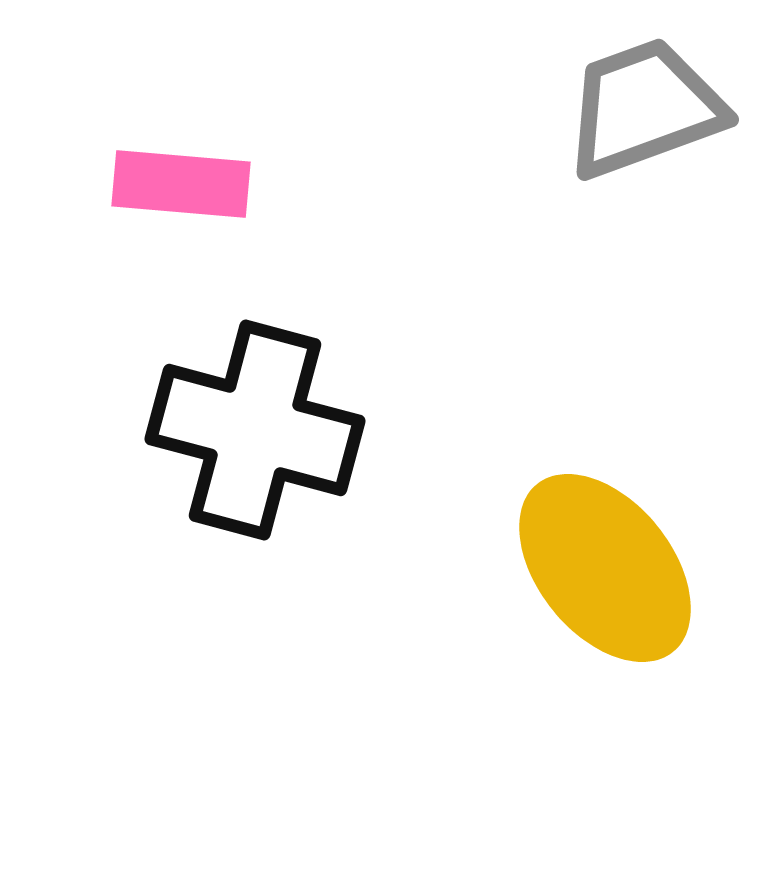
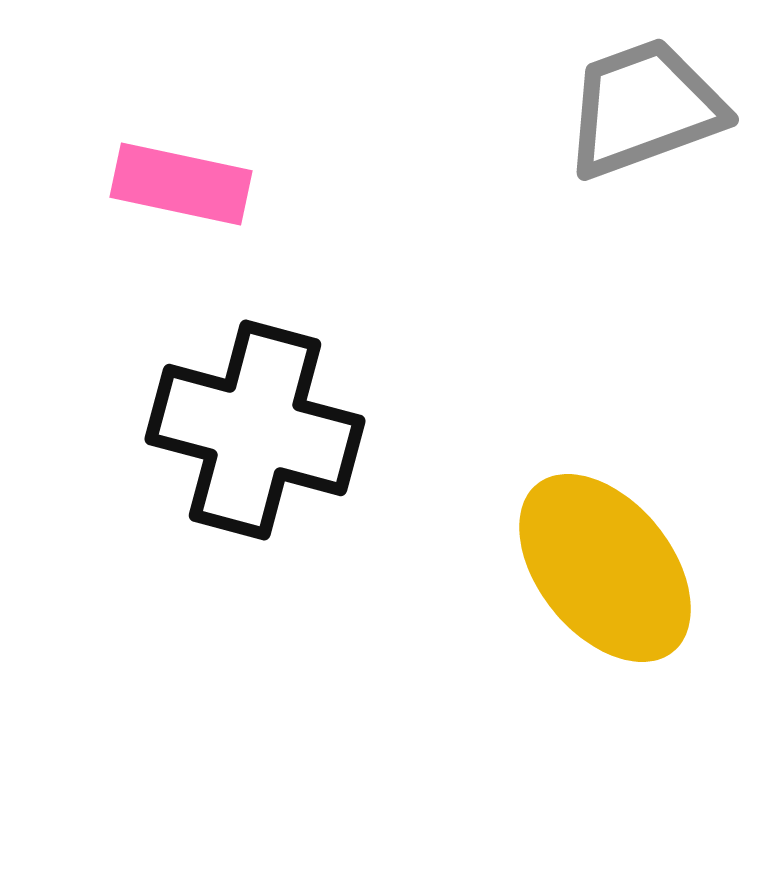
pink rectangle: rotated 7 degrees clockwise
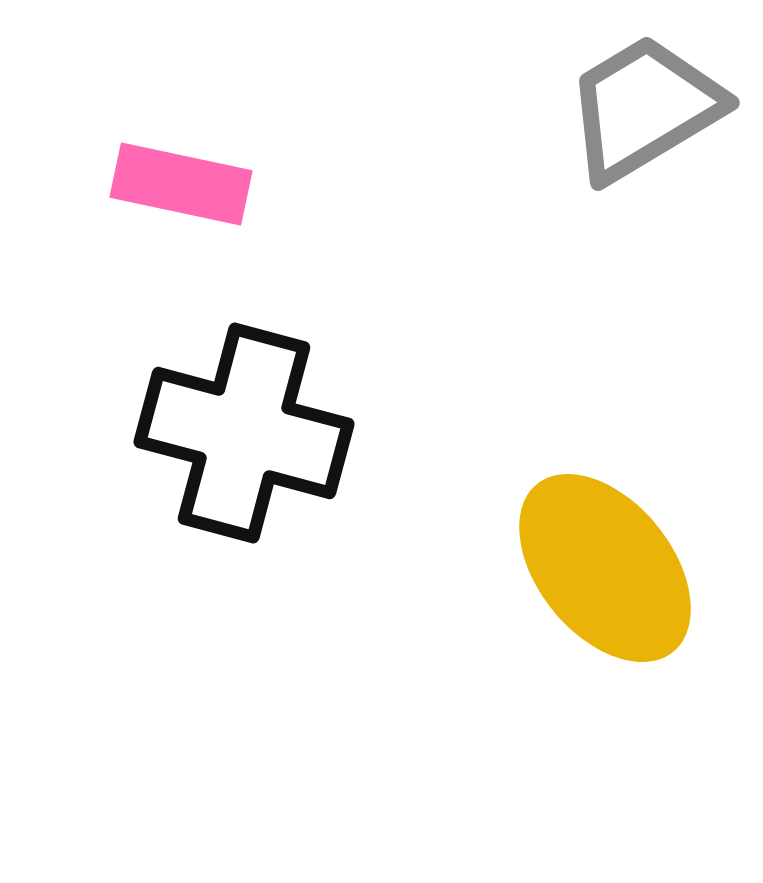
gray trapezoid: rotated 11 degrees counterclockwise
black cross: moved 11 px left, 3 px down
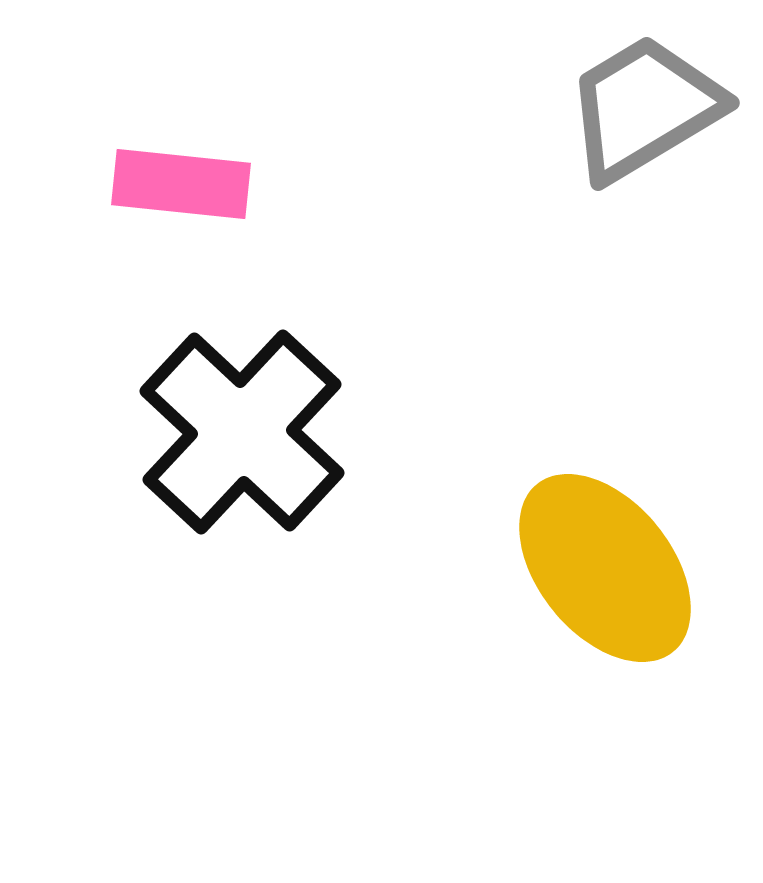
pink rectangle: rotated 6 degrees counterclockwise
black cross: moved 2 px left, 1 px up; rotated 28 degrees clockwise
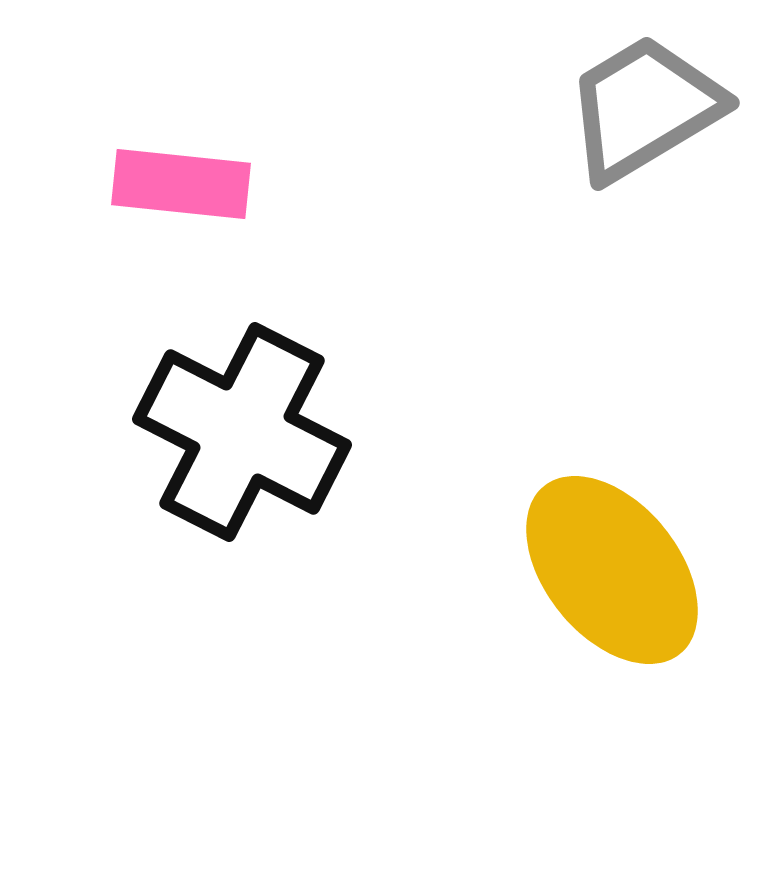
black cross: rotated 16 degrees counterclockwise
yellow ellipse: moved 7 px right, 2 px down
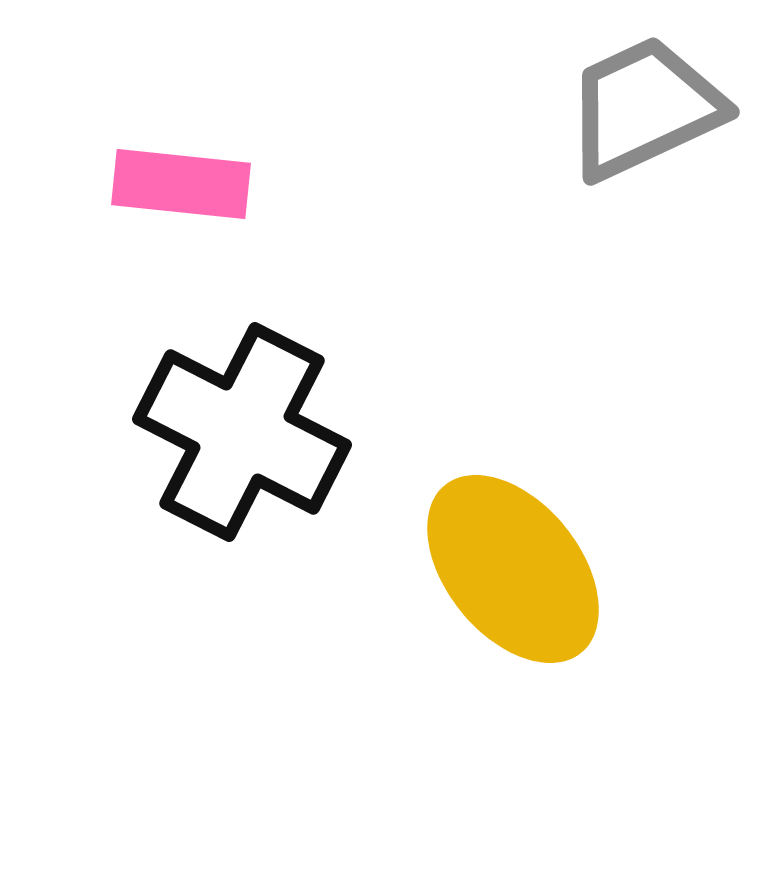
gray trapezoid: rotated 6 degrees clockwise
yellow ellipse: moved 99 px left, 1 px up
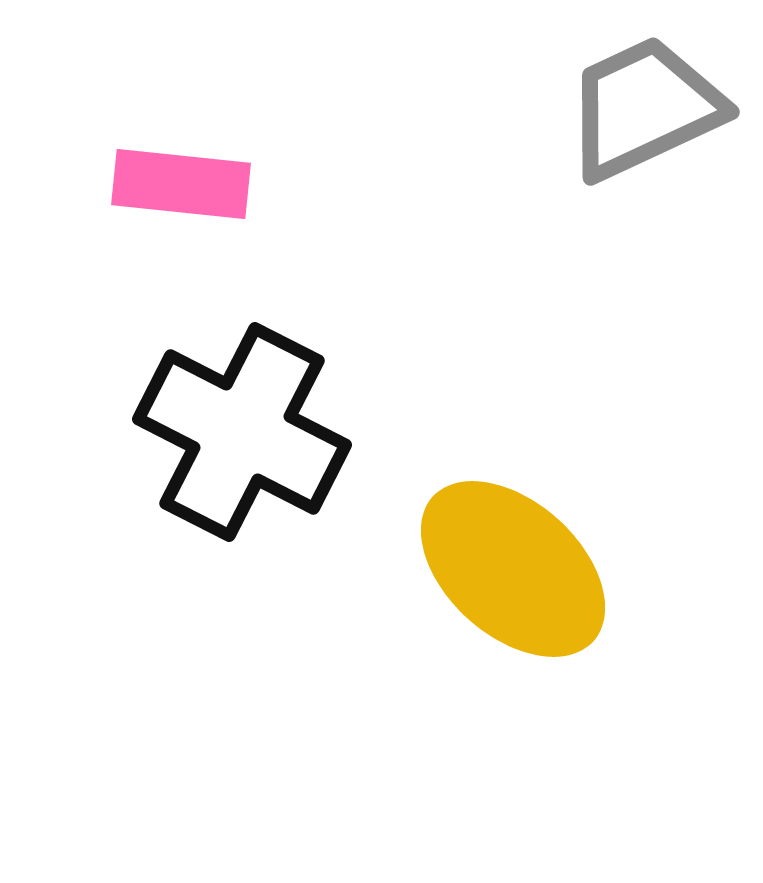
yellow ellipse: rotated 9 degrees counterclockwise
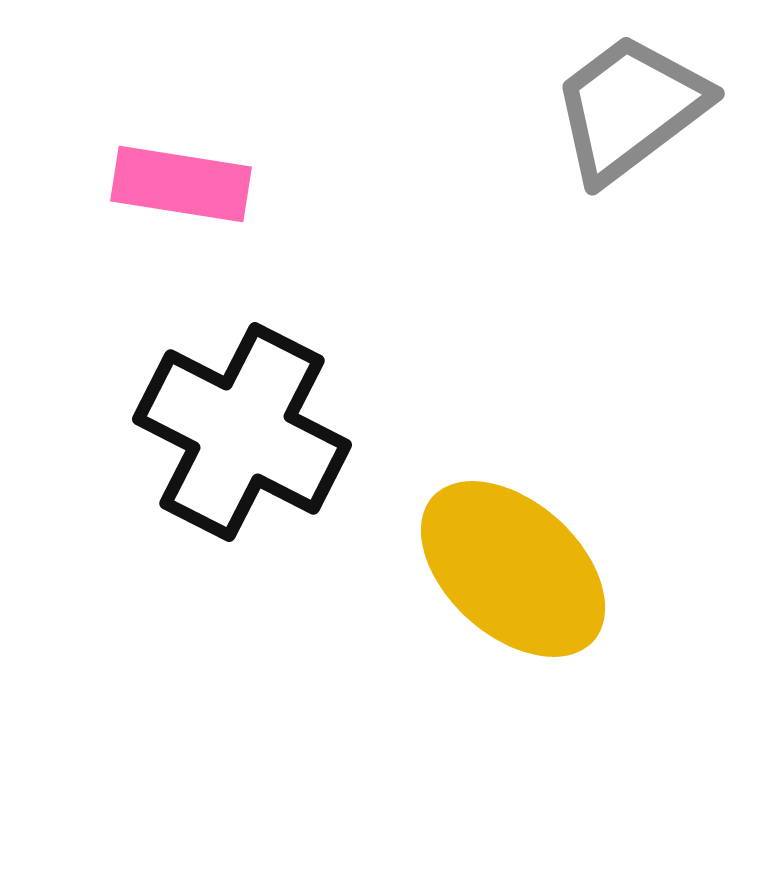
gray trapezoid: moved 14 px left; rotated 12 degrees counterclockwise
pink rectangle: rotated 3 degrees clockwise
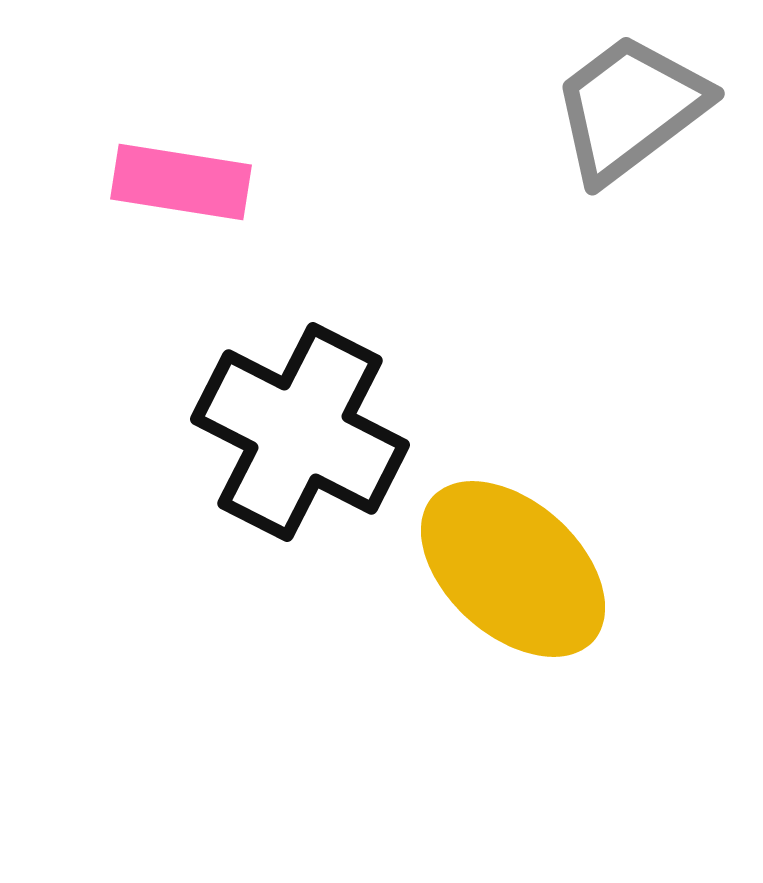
pink rectangle: moved 2 px up
black cross: moved 58 px right
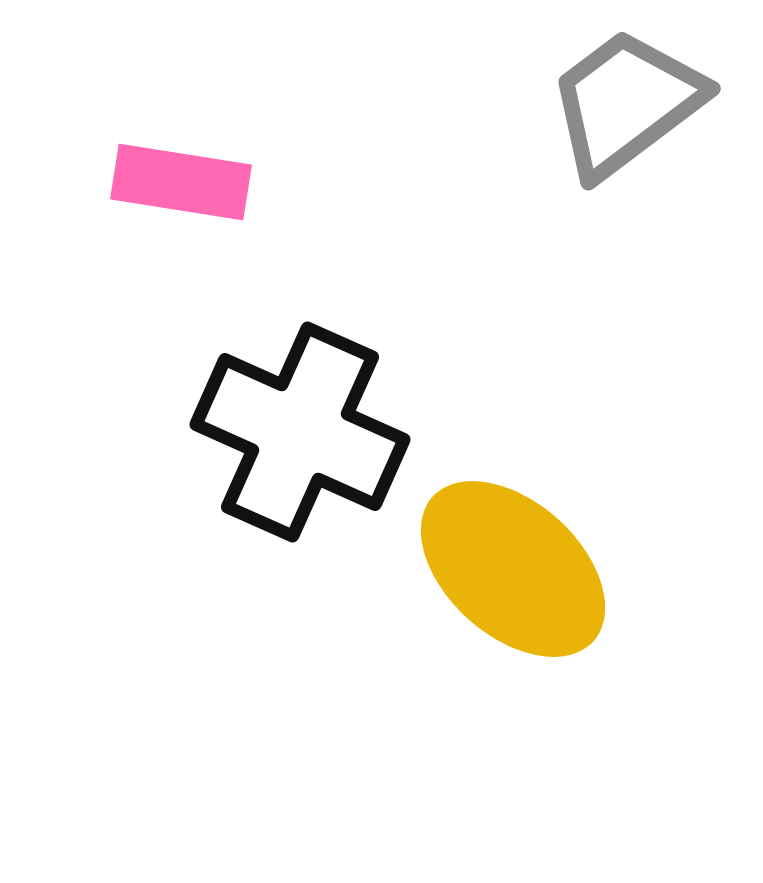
gray trapezoid: moved 4 px left, 5 px up
black cross: rotated 3 degrees counterclockwise
